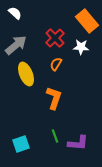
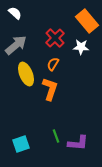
orange semicircle: moved 3 px left
orange L-shape: moved 4 px left, 9 px up
green line: moved 1 px right
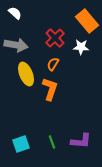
gray arrow: rotated 50 degrees clockwise
green line: moved 4 px left, 6 px down
purple L-shape: moved 3 px right, 2 px up
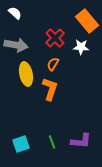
yellow ellipse: rotated 10 degrees clockwise
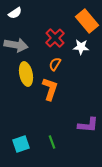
white semicircle: rotated 104 degrees clockwise
orange semicircle: moved 2 px right
purple L-shape: moved 7 px right, 16 px up
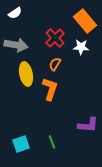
orange rectangle: moved 2 px left
